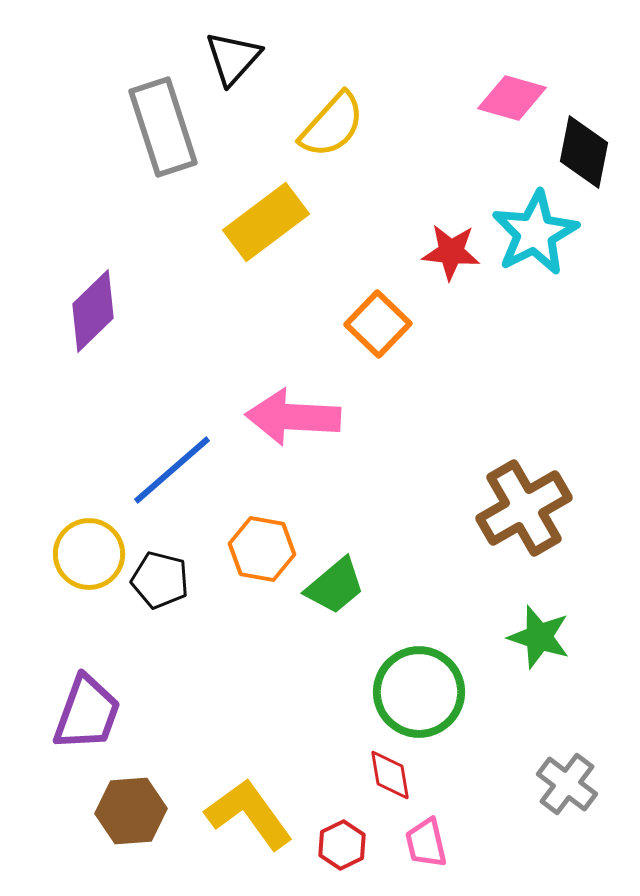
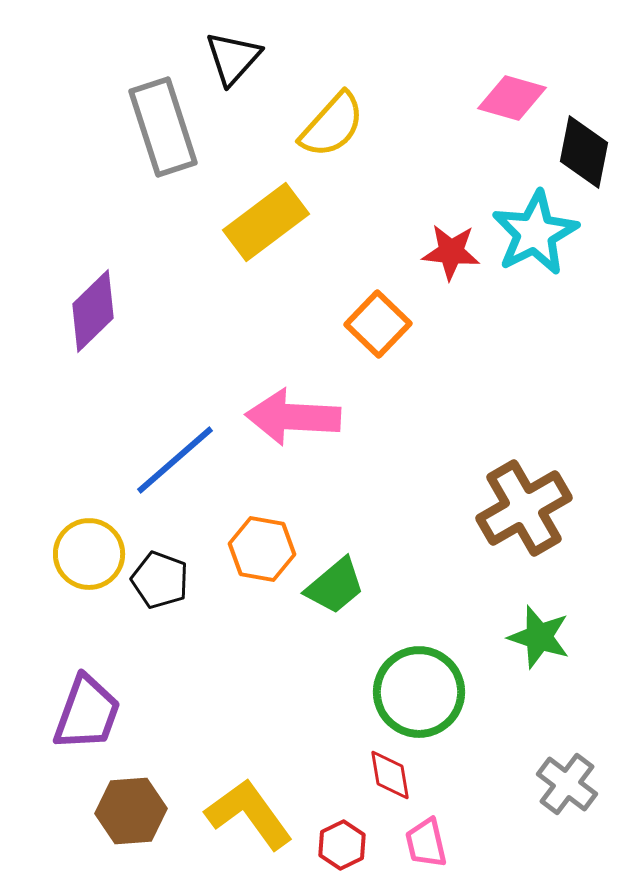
blue line: moved 3 px right, 10 px up
black pentagon: rotated 6 degrees clockwise
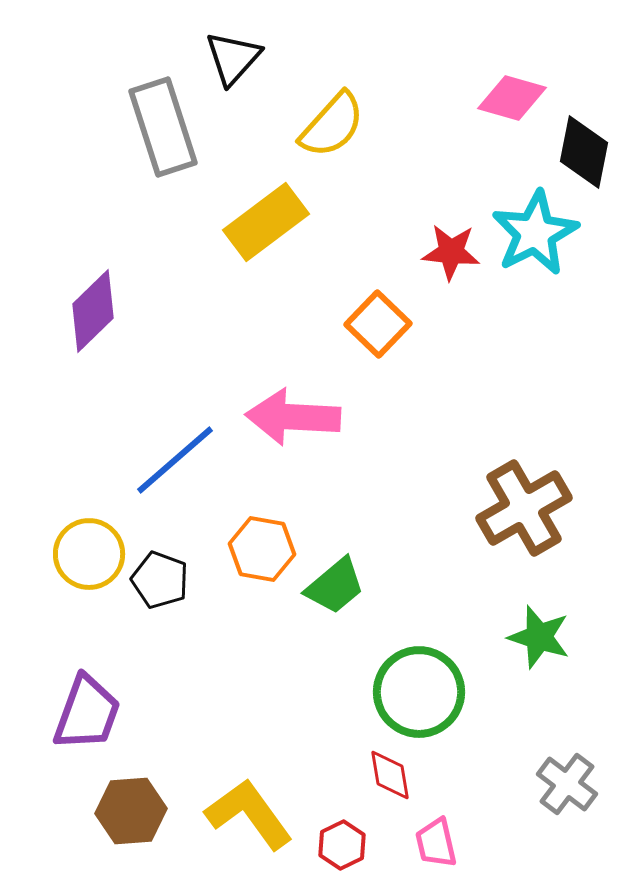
pink trapezoid: moved 10 px right
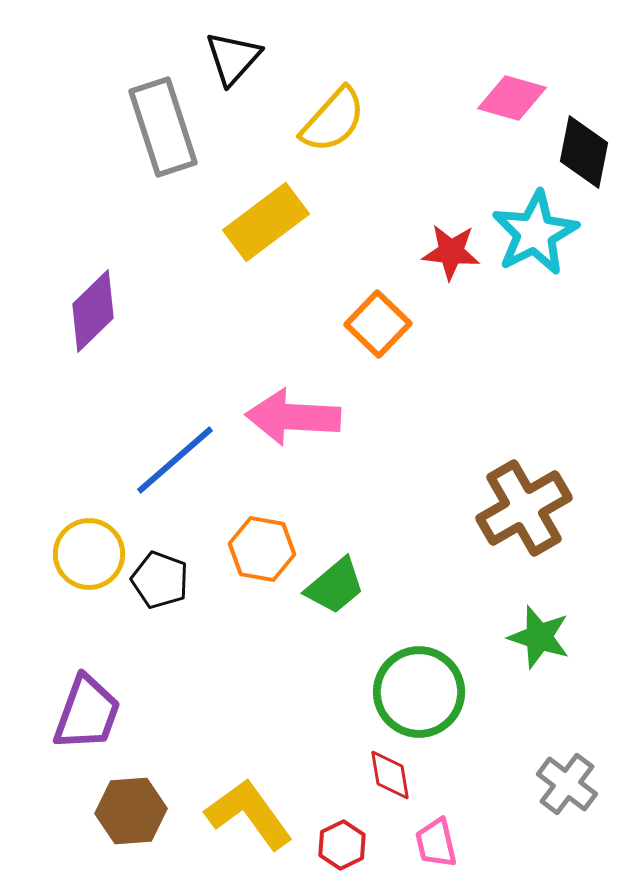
yellow semicircle: moved 1 px right, 5 px up
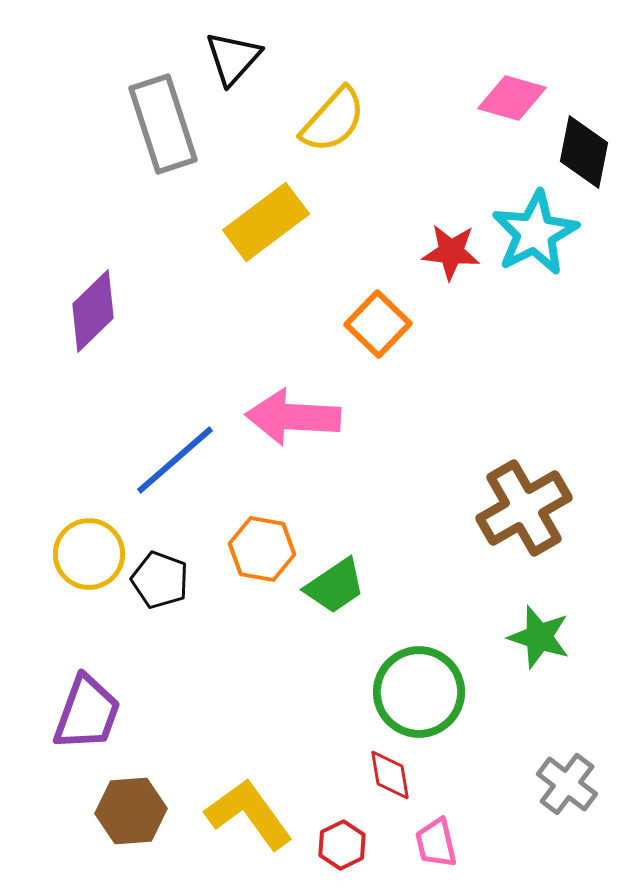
gray rectangle: moved 3 px up
green trapezoid: rotated 6 degrees clockwise
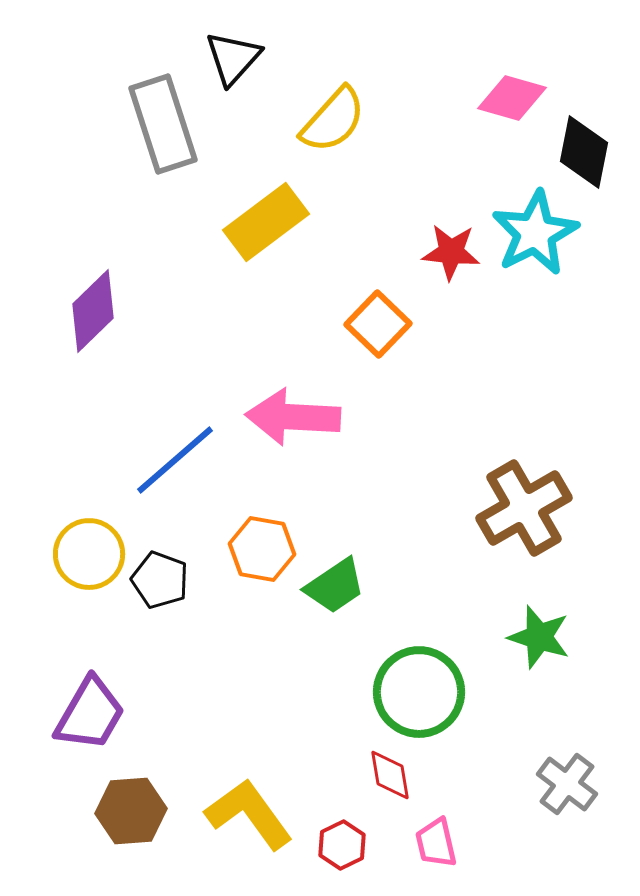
purple trapezoid: moved 3 px right, 1 px down; rotated 10 degrees clockwise
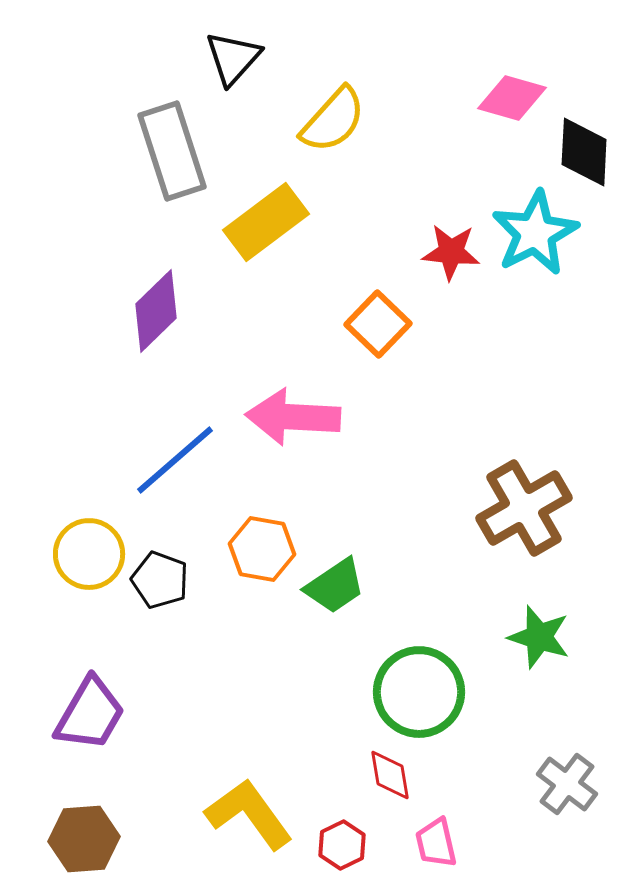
gray rectangle: moved 9 px right, 27 px down
black diamond: rotated 8 degrees counterclockwise
purple diamond: moved 63 px right
brown hexagon: moved 47 px left, 28 px down
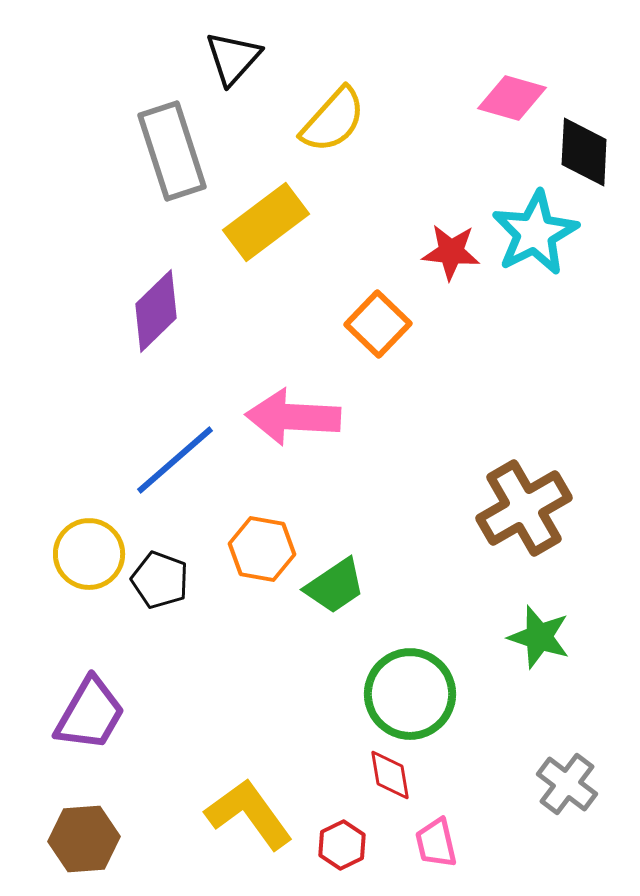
green circle: moved 9 px left, 2 px down
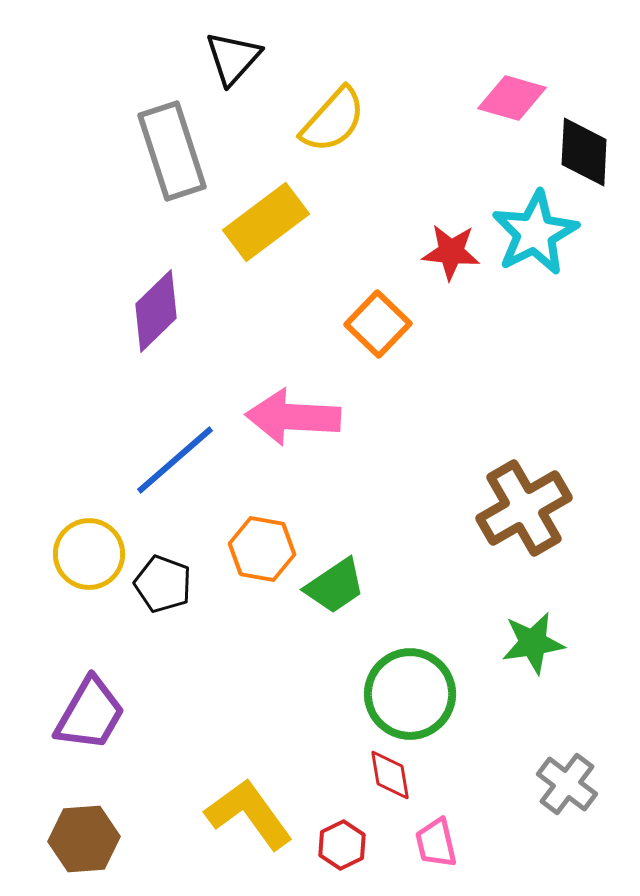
black pentagon: moved 3 px right, 4 px down
green star: moved 6 px left, 6 px down; rotated 26 degrees counterclockwise
